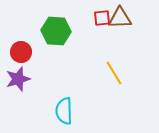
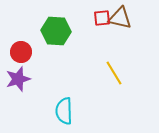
brown triangle: rotated 15 degrees clockwise
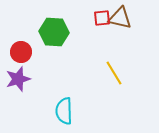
green hexagon: moved 2 px left, 1 px down
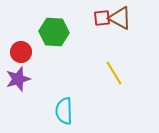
brown triangle: rotated 15 degrees clockwise
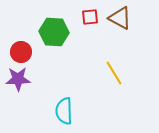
red square: moved 12 px left, 1 px up
purple star: rotated 15 degrees clockwise
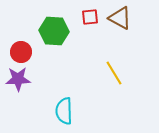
green hexagon: moved 1 px up
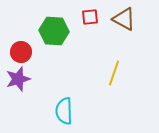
brown triangle: moved 4 px right, 1 px down
yellow line: rotated 50 degrees clockwise
purple star: rotated 15 degrees counterclockwise
